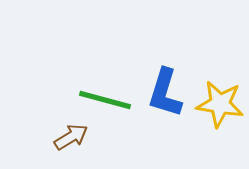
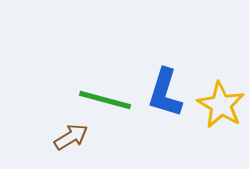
yellow star: moved 1 px right, 1 px down; rotated 21 degrees clockwise
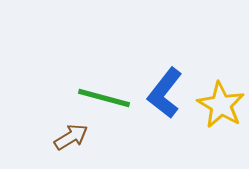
blue L-shape: rotated 21 degrees clockwise
green line: moved 1 px left, 2 px up
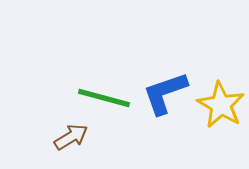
blue L-shape: rotated 33 degrees clockwise
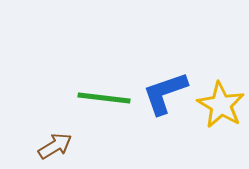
green line: rotated 8 degrees counterclockwise
brown arrow: moved 16 px left, 9 px down
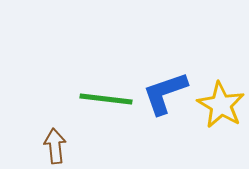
green line: moved 2 px right, 1 px down
brown arrow: rotated 64 degrees counterclockwise
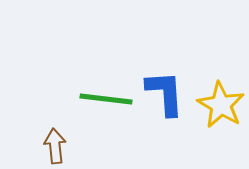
blue L-shape: rotated 105 degrees clockwise
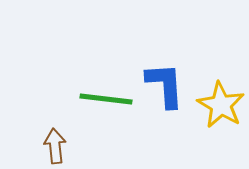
blue L-shape: moved 8 px up
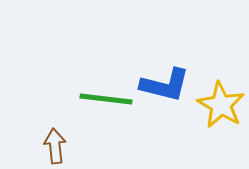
blue L-shape: rotated 108 degrees clockwise
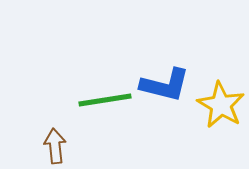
green line: moved 1 px left, 1 px down; rotated 16 degrees counterclockwise
